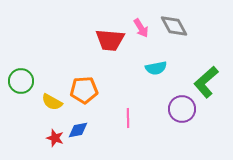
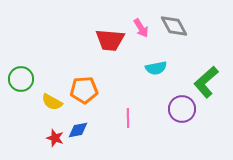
green circle: moved 2 px up
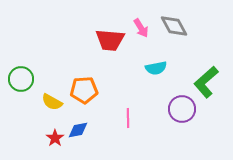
red star: rotated 18 degrees clockwise
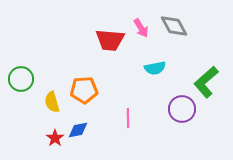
cyan semicircle: moved 1 px left
yellow semicircle: rotated 45 degrees clockwise
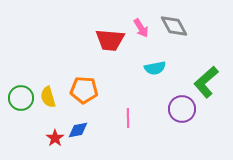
green circle: moved 19 px down
orange pentagon: rotated 8 degrees clockwise
yellow semicircle: moved 4 px left, 5 px up
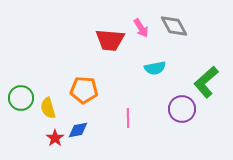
yellow semicircle: moved 11 px down
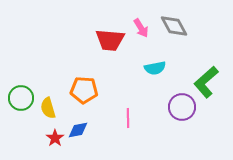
purple circle: moved 2 px up
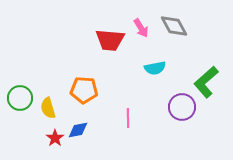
green circle: moved 1 px left
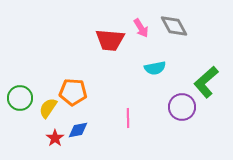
orange pentagon: moved 11 px left, 2 px down
yellow semicircle: rotated 50 degrees clockwise
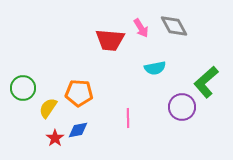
orange pentagon: moved 6 px right, 1 px down
green circle: moved 3 px right, 10 px up
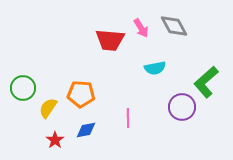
orange pentagon: moved 2 px right, 1 px down
blue diamond: moved 8 px right
red star: moved 2 px down
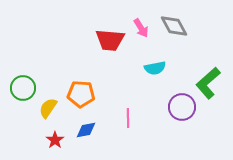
green L-shape: moved 2 px right, 1 px down
